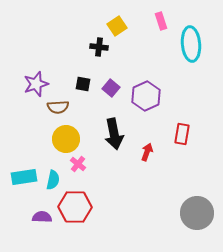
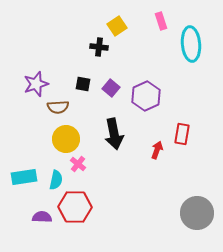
red arrow: moved 10 px right, 2 px up
cyan semicircle: moved 3 px right
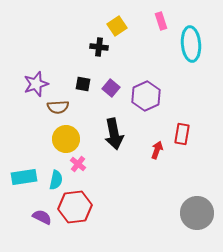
red hexagon: rotated 8 degrees counterclockwise
purple semicircle: rotated 24 degrees clockwise
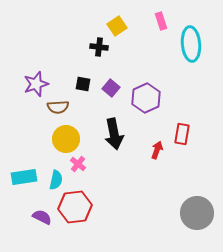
purple hexagon: moved 2 px down
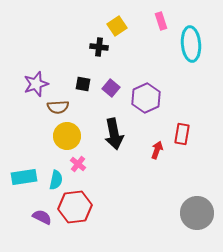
yellow circle: moved 1 px right, 3 px up
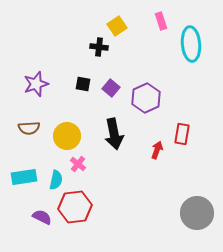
brown semicircle: moved 29 px left, 21 px down
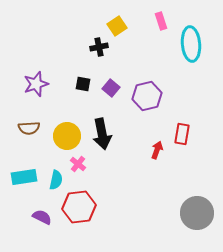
black cross: rotated 18 degrees counterclockwise
purple hexagon: moved 1 px right, 2 px up; rotated 12 degrees clockwise
black arrow: moved 12 px left
red hexagon: moved 4 px right
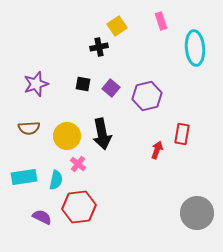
cyan ellipse: moved 4 px right, 4 px down
